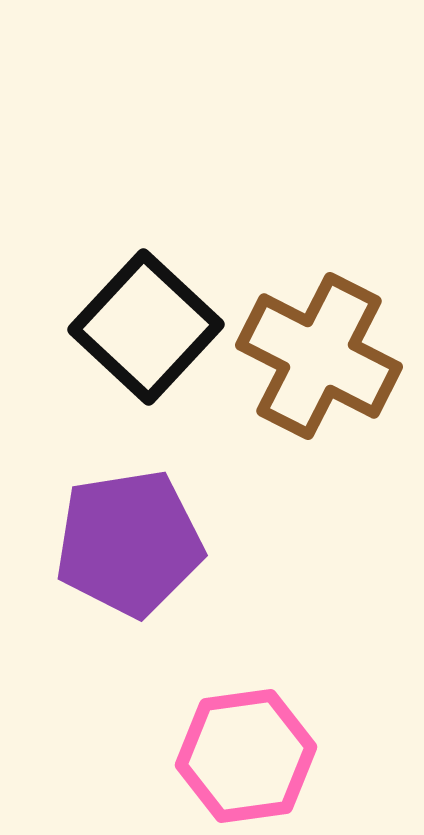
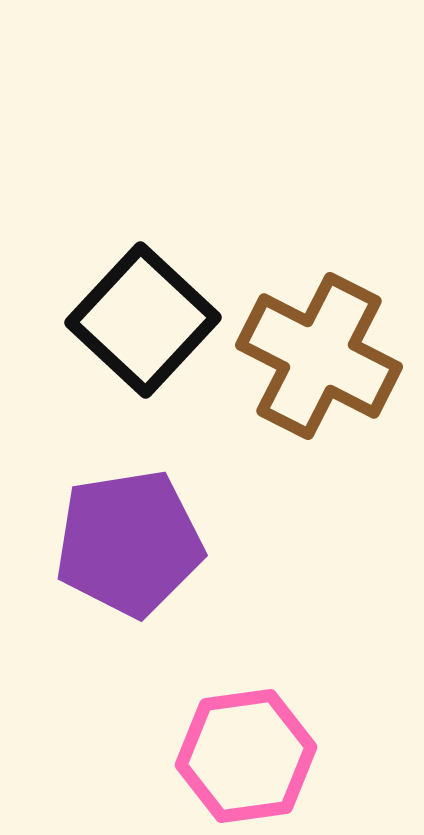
black square: moved 3 px left, 7 px up
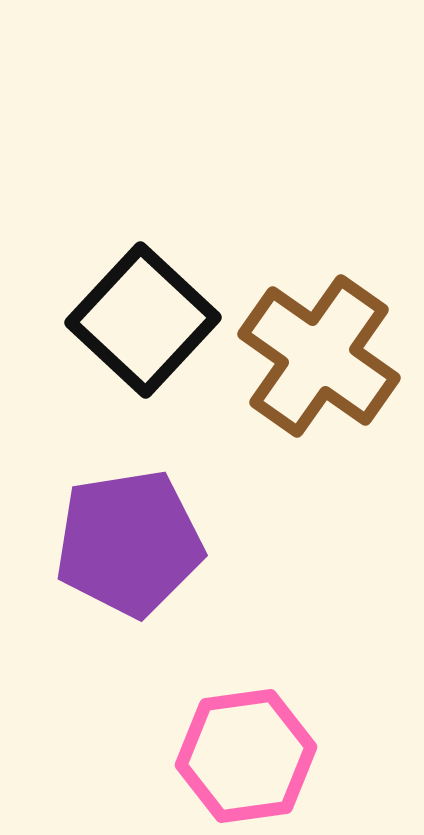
brown cross: rotated 8 degrees clockwise
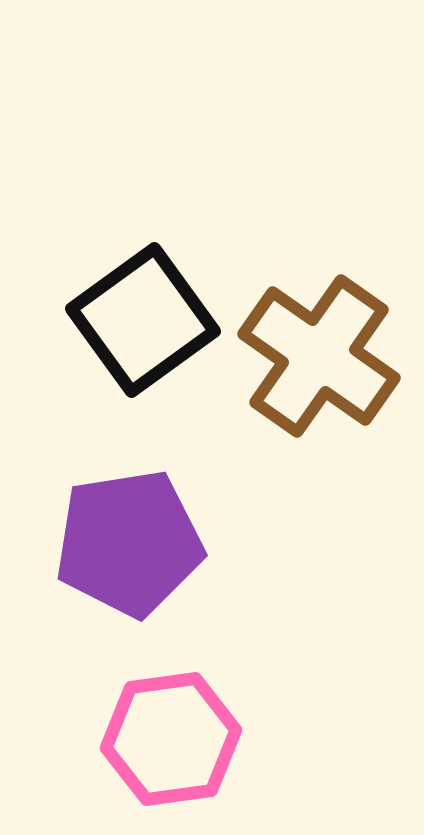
black square: rotated 11 degrees clockwise
pink hexagon: moved 75 px left, 17 px up
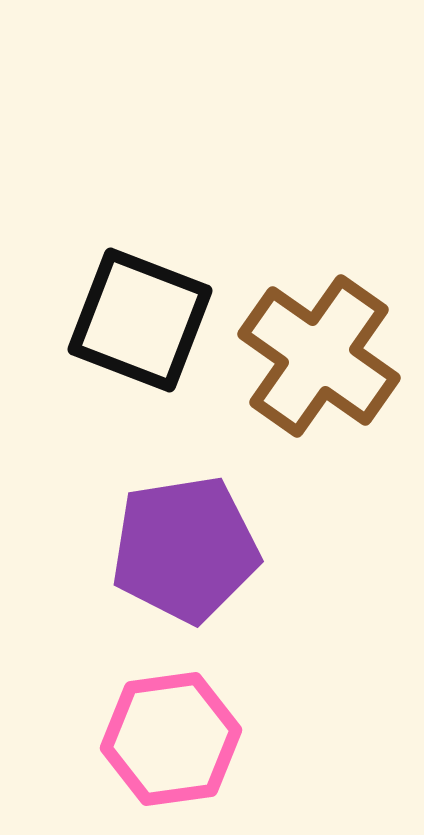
black square: moved 3 px left; rotated 33 degrees counterclockwise
purple pentagon: moved 56 px right, 6 px down
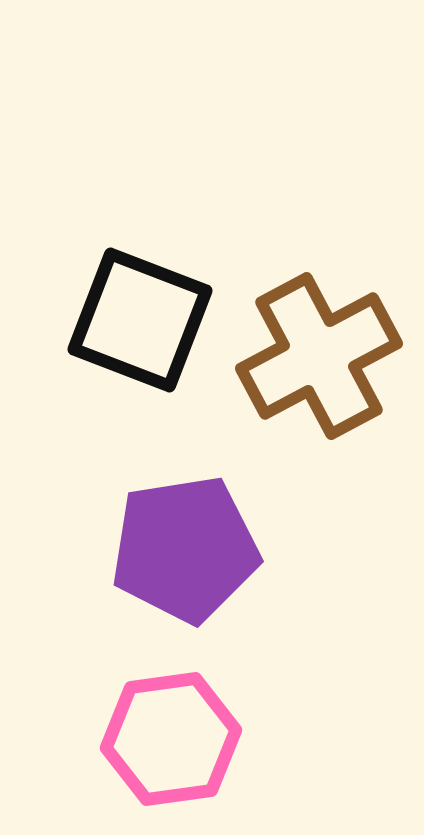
brown cross: rotated 27 degrees clockwise
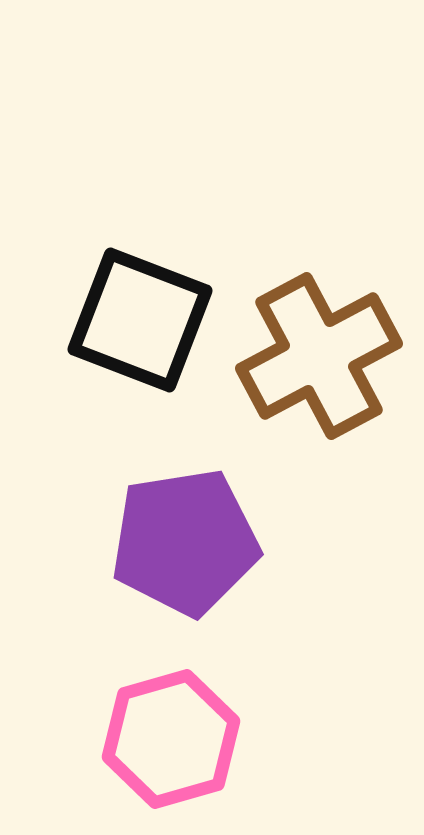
purple pentagon: moved 7 px up
pink hexagon: rotated 8 degrees counterclockwise
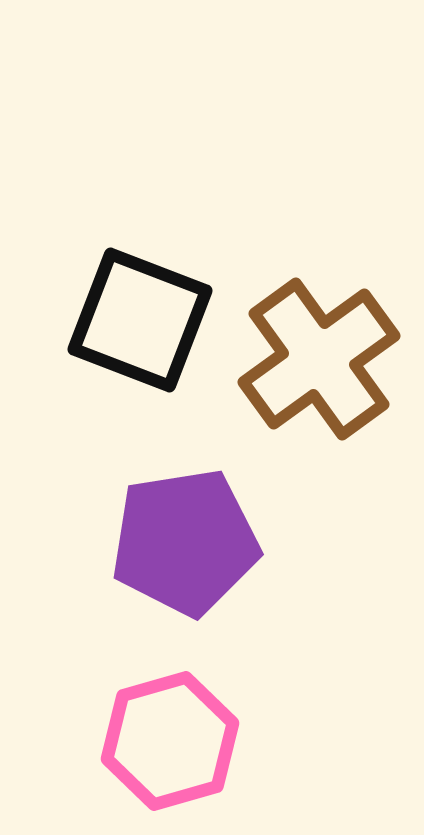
brown cross: moved 3 px down; rotated 8 degrees counterclockwise
pink hexagon: moved 1 px left, 2 px down
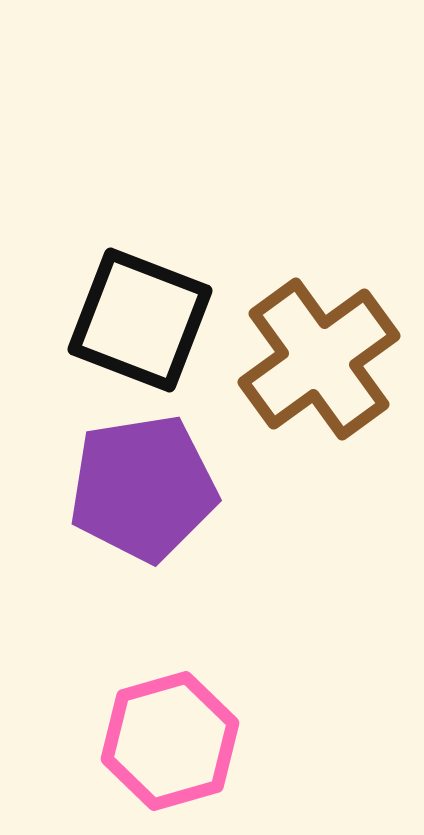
purple pentagon: moved 42 px left, 54 px up
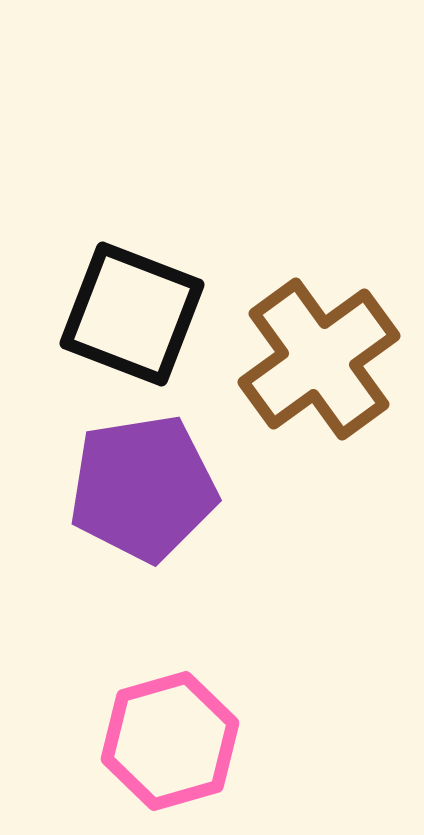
black square: moved 8 px left, 6 px up
